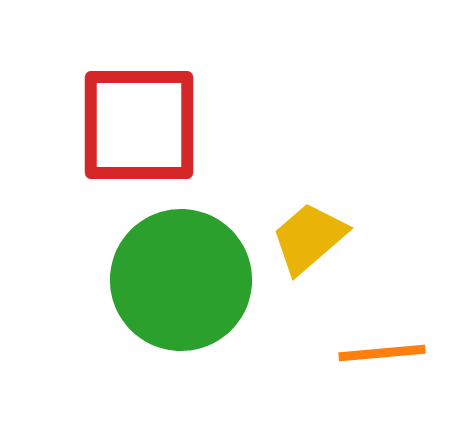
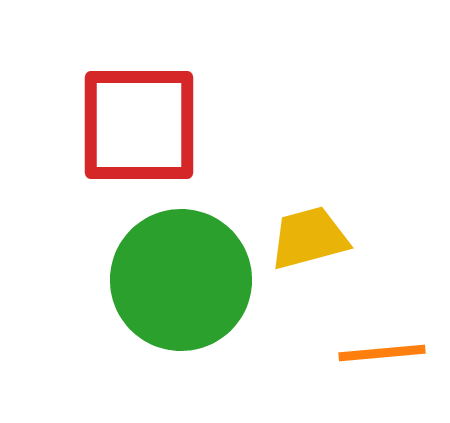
yellow trapezoid: rotated 26 degrees clockwise
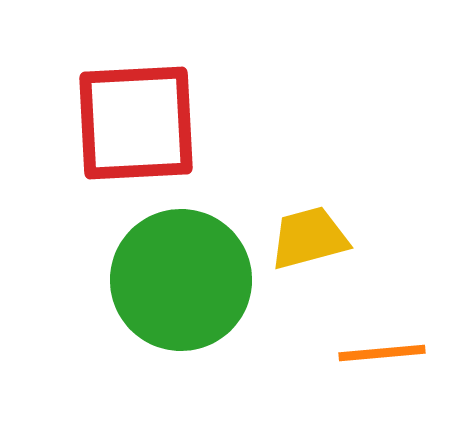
red square: moved 3 px left, 2 px up; rotated 3 degrees counterclockwise
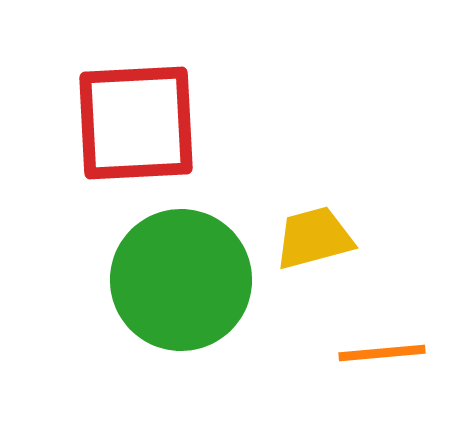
yellow trapezoid: moved 5 px right
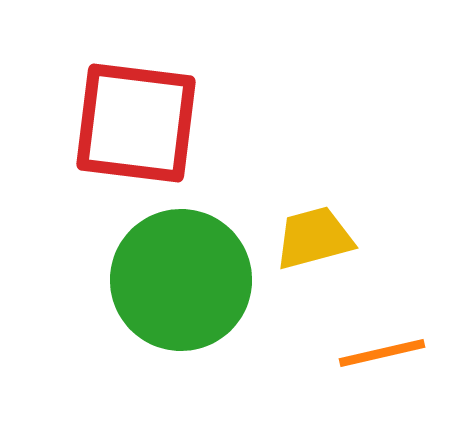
red square: rotated 10 degrees clockwise
orange line: rotated 8 degrees counterclockwise
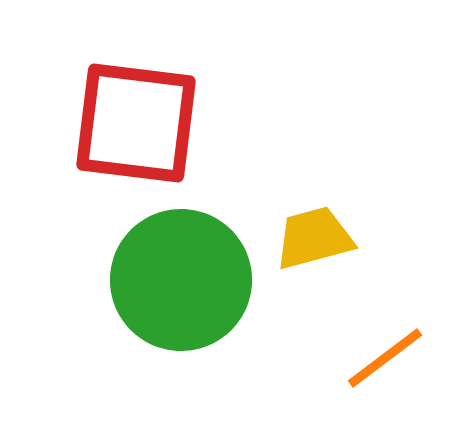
orange line: moved 3 px right, 5 px down; rotated 24 degrees counterclockwise
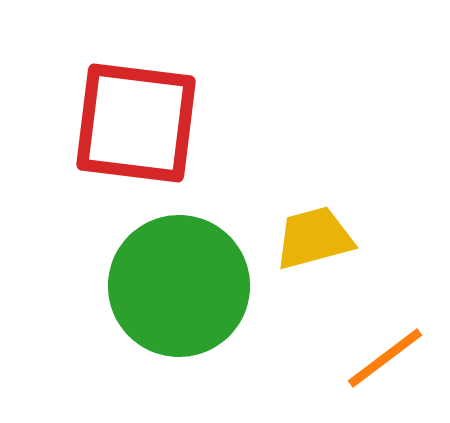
green circle: moved 2 px left, 6 px down
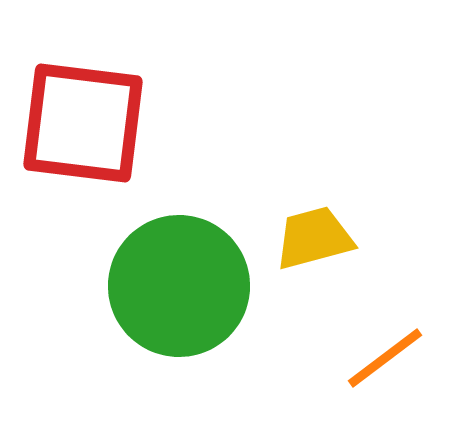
red square: moved 53 px left
